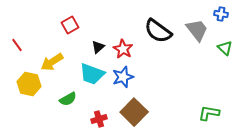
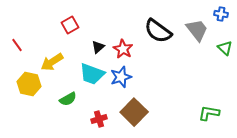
blue star: moved 2 px left
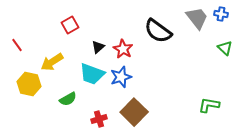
gray trapezoid: moved 12 px up
green L-shape: moved 8 px up
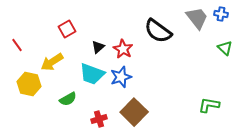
red square: moved 3 px left, 4 px down
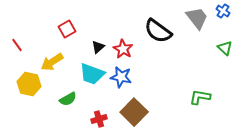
blue cross: moved 2 px right, 3 px up; rotated 24 degrees clockwise
blue star: rotated 30 degrees clockwise
green L-shape: moved 9 px left, 8 px up
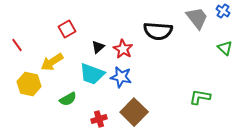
black semicircle: rotated 32 degrees counterclockwise
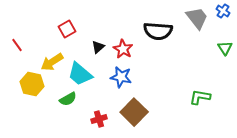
green triangle: rotated 14 degrees clockwise
cyan trapezoid: moved 12 px left; rotated 20 degrees clockwise
yellow hexagon: moved 3 px right
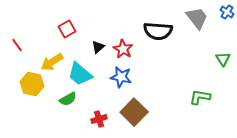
blue cross: moved 4 px right, 1 px down
green triangle: moved 2 px left, 11 px down
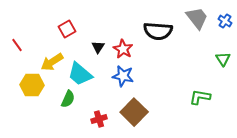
blue cross: moved 2 px left, 9 px down
black triangle: rotated 16 degrees counterclockwise
blue star: moved 2 px right, 1 px up
yellow hexagon: moved 1 px down; rotated 10 degrees counterclockwise
green semicircle: rotated 36 degrees counterclockwise
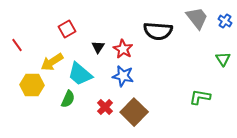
red cross: moved 6 px right, 12 px up; rotated 28 degrees counterclockwise
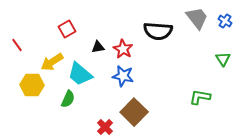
black triangle: rotated 48 degrees clockwise
red cross: moved 20 px down
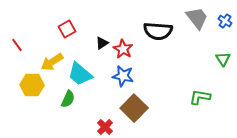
black triangle: moved 4 px right, 4 px up; rotated 24 degrees counterclockwise
brown square: moved 4 px up
